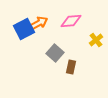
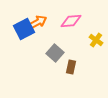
orange arrow: moved 1 px left, 1 px up
yellow cross: rotated 16 degrees counterclockwise
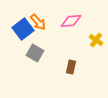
orange arrow: rotated 78 degrees clockwise
blue square: moved 1 px left; rotated 10 degrees counterclockwise
gray square: moved 20 px left; rotated 12 degrees counterclockwise
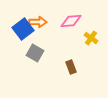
orange arrow: rotated 48 degrees counterclockwise
yellow cross: moved 5 px left, 2 px up
brown rectangle: rotated 32 degrees counterclockwise
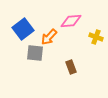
orange arrow: moved 11 px right, 15 px down; rotated 132 degrees clockwise
yellow cross: moved 5 px right, 1 px up; rotated 16 degrees counterclockwise
gray square: rotated 24 degrees counterclockwise
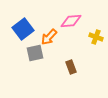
gray square: rotated 18 degrees counterclockwise
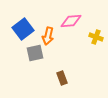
orange arrow: moved 1 px left, 1 px up; rotated 30 degrees counterclockwise
brown rectangle: moved 9 px left, 11 px down
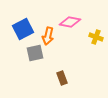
pink diamond: moved 1 px left, 1 px down; rotated 15 degrees clockwise
blue square: rotated 10 degrees clockwise
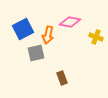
orange arrow: moved 1 px up
gray square: moved 1 px right
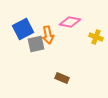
orange arrow: rotated 24 degrees counterclockwise
gray square: moved 9 px up
brown rectangle: rotated 48 degrees counterclockwise
